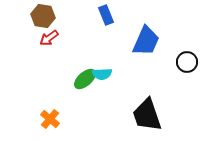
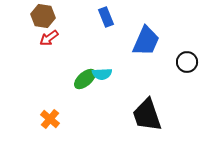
blue rectangle: moved 2 px down
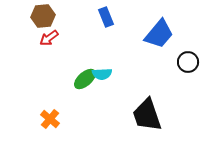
brown hexagon: rotated 15 degrees counterclockwise
blue trapezoid: moved 13 px right, 7 px up; rotated 16 degrees clockwise
black circle: moved 1 px right
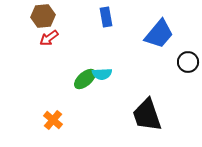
blue rectangle: rotated 12 degrees clockwise
orange cross: moved 3 px right, 1 px down
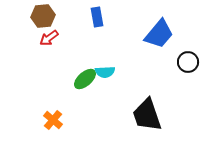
blue rectangle: moved 9 px left
cyan semicircle: moved 3 px right, 2 px up
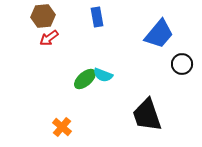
black circle: moved 6 px left, 2 px down
cyan semicircle: moved 2 px left, 3 px down; rotated 24 degrees clockwise
orange cross: moved 9 px right, 7 px down
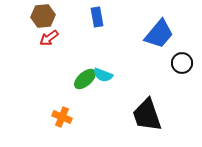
black circle: moved 1 px up
orange cross: moved 10 px up; rotated 18 degrees counterclockwise
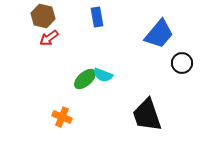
brown hexagon: rotated 20 degrees clockwise
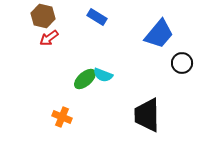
blue rectangle: rotated 48 degrees counterclockwise
black trapezoid: rotated 18 degrees clockwise
